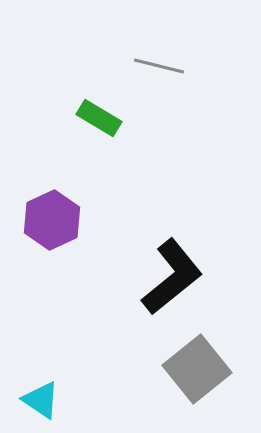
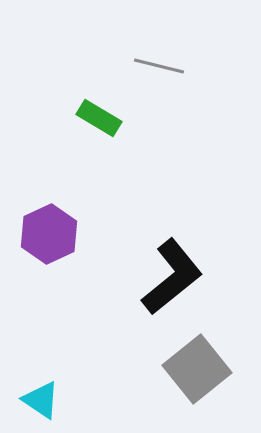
purple hexagon: moved 3 px left, 14 px down
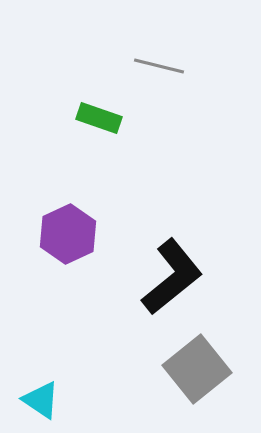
green rectangle: rotated 12 degrees counterclockwise
purple hexagon: moved 19 px right
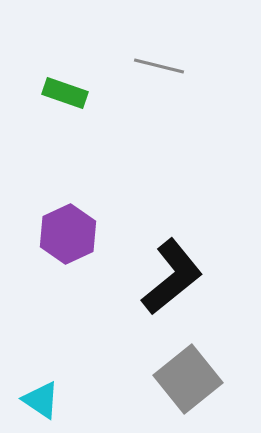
green rectangle: moved 34 px left, 25 px up
gray square: moved 9 px left, 10 px down
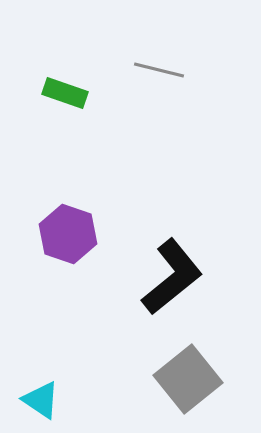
gray line: moved 4 px down
purple hexagon: rotated 16 degrees counterclockwise
